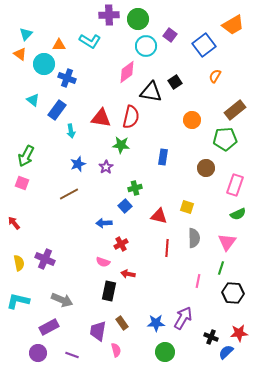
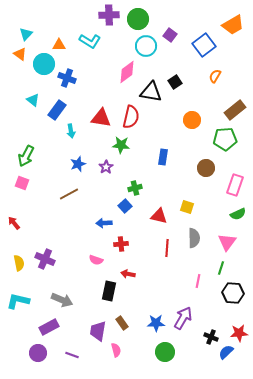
red cross at (121, 244): rotated 24 degrees clockwise
pink semicircle at (103, 262): moved 7 px left, 2 px up
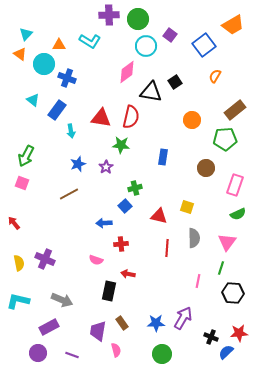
green circle at (165, 352): moved 3 px left, 2 px down
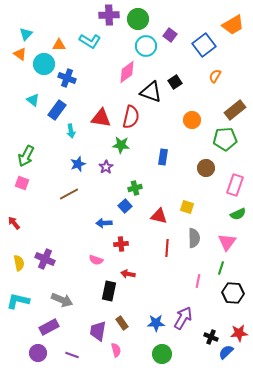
black triangle at (151, 92): rotated 10 degrees clockwise
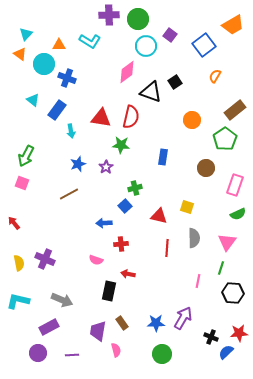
green pentagon at (225, 139): rotated 30 degrees counterclockwise
purple line at (72, 355): rotated 24 degrees counterclockwise
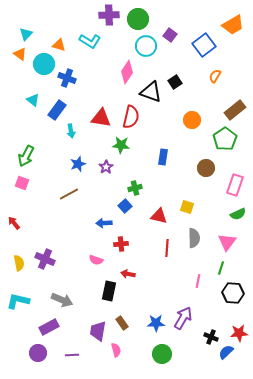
orange triangle at (59, 45): rotated 16 degrees clockwise
pink diamond at (127, 72): rotated 20 degrees counterclockwise
